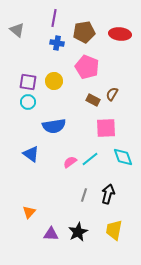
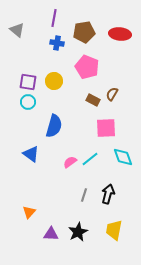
blue semicircle: rotated 65 degrees counterclockwise
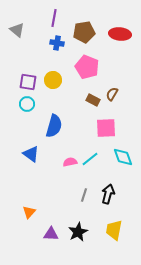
yellow circle: moved 1 px left, 1 px up
cyan circle: moved 1 px left, 2 px down
pink semicircle: rotated 24 degrees clockwise
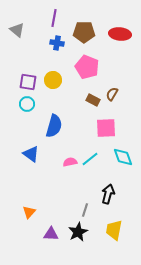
brown pentagon: rotated 10 degrees clockwise
gray line: moved 1 px right, 15 px down
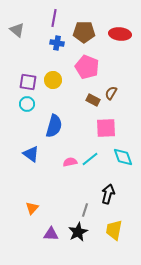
brown semicircle: moved 1 px left, 1 px up
orange triangle: moved 3 px right, 4 px up
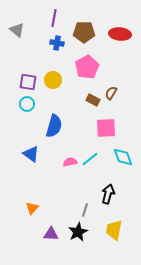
pink pentagon: rotated 20 degrees clockwise
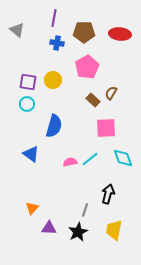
brown rectangle: rotated 16 degrees clockwise
cyan diamond: moved 1 px down
purple triangle: moved 2 px left, 6 px up
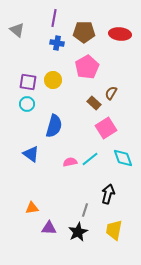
brown rectangle: moved 1 px right, 3 px down
pink square: rotated 30 degrees counterclockwise
orange triangle: rotated 40 degrees clockwise
